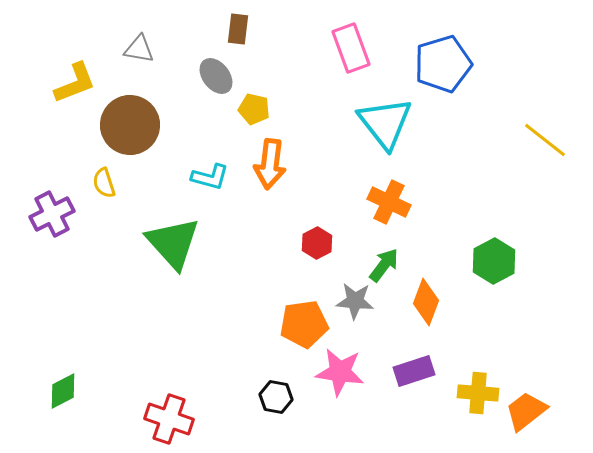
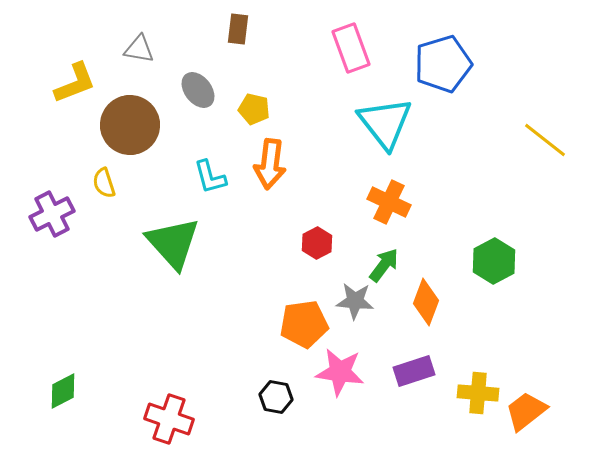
gray ellipse: moved 18 px left, 14 px down
cyan L-shape: rotated 60 degrees clockwise
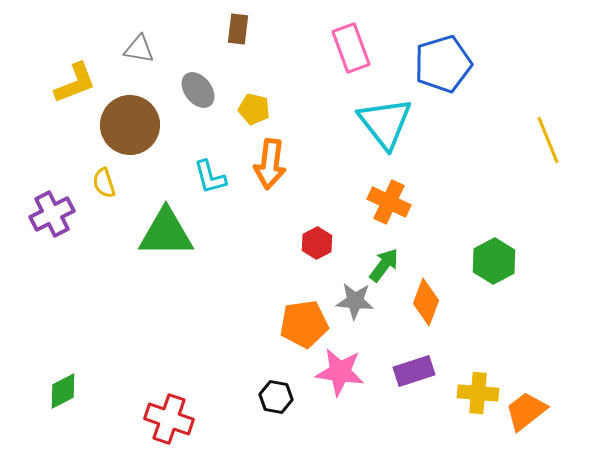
yellow line: moved 3 px right; rotated 30 degrees clockwise
green triangle: moved 7 px left, 10 px up; rotated 48 degrees counterclockwise
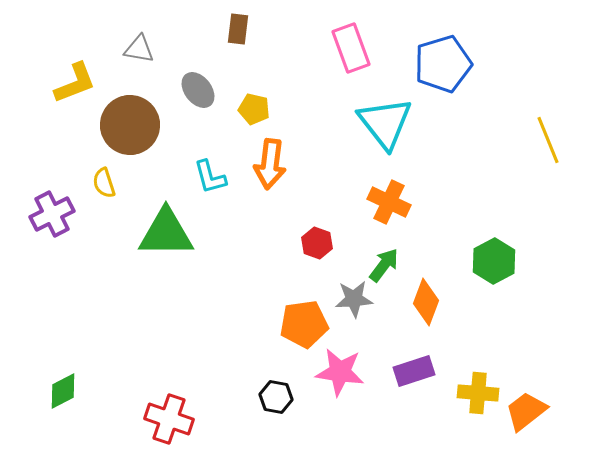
red hexagon: rotated 12 degrees counterclockwise
gray star: moved 1 px left, 2 px up; rotated 9 degrees counterclockwise
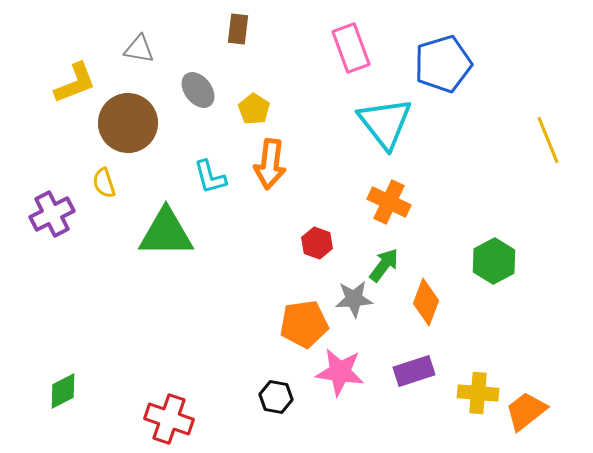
yellow pentagon: rotated 20 degrees clockwise
brown circle: moved 2 px left, 2 px up
